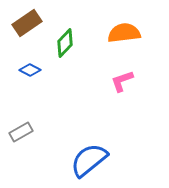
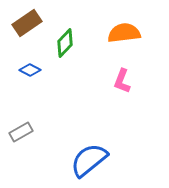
pink L-shape: rotated 50 degrees counterclockwise
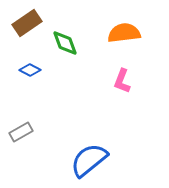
green diamond: rotated 64 degrees counterclockwise
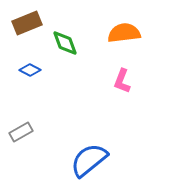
brown rectangle: rotated 12 degrees clockwise
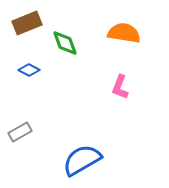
orange semicircle: rotated 16 degrees clockwise
blue diamond: moved 1 px left
pink L-shape: moved 2 px left, 6 px down
gray rectangle: moved 1 px left
blue semicircle: moved 7 px left; rotated 9 degrees clockwise
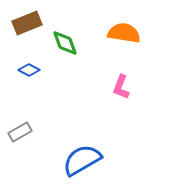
pink L-shape: moved 1 px right
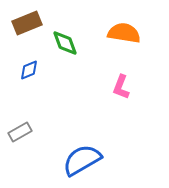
blue diamond: rotated 50 degrees counterclockwise
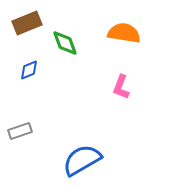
gray rectangle: moved 1 px up; rotated 10 degrees clockwise
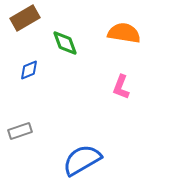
brown rectangle: moved 2 px left, 5 px up; rotated 8 degrees counterclockwise
